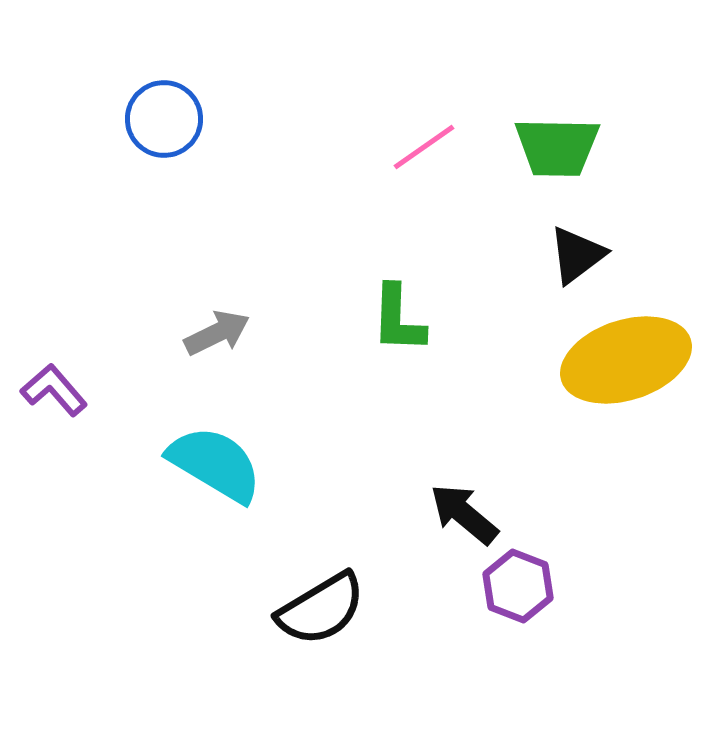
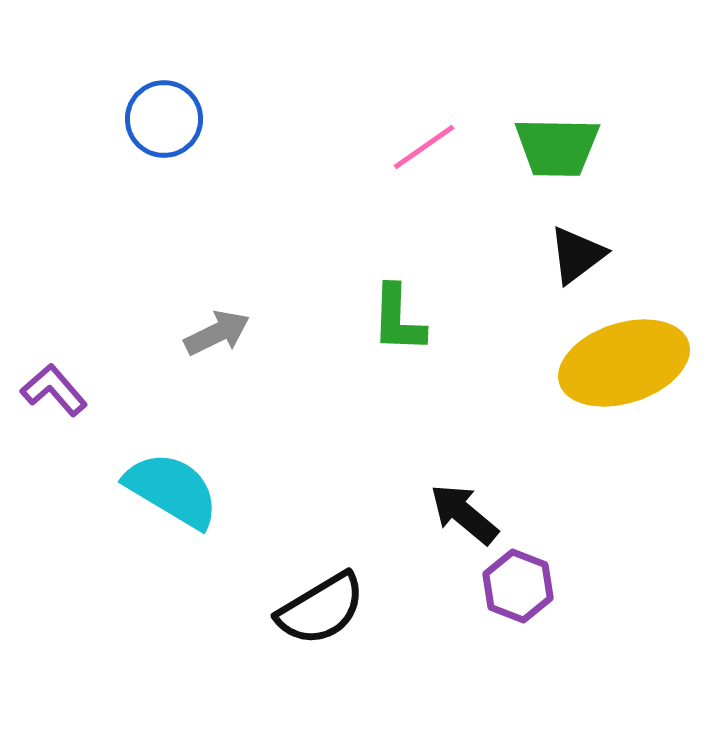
yellow ellipse: moved 2 px left, 3 px down
cyan semicircle: moved 43 px left, 26 px down
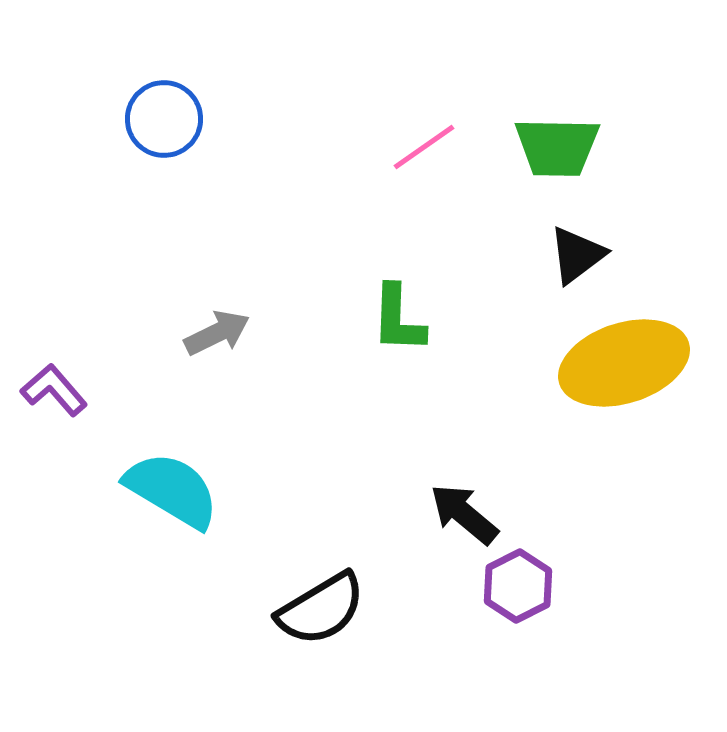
purple hexagon: rotated 12 degrees clockwise
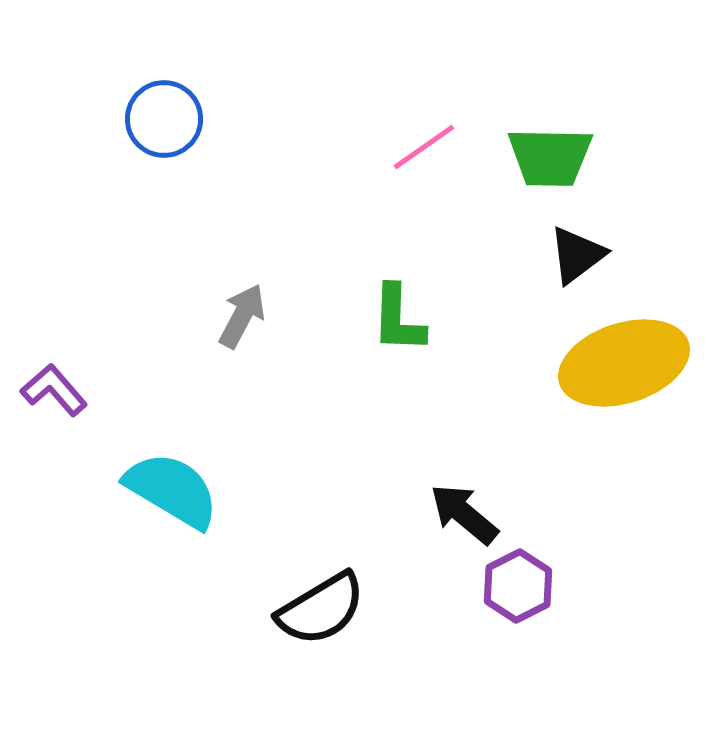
green trapezoid: moved 7 px left, 10 px down
gray arrow: moved 25 px right, 17 px up; rotated 36 degrees counterclockwise
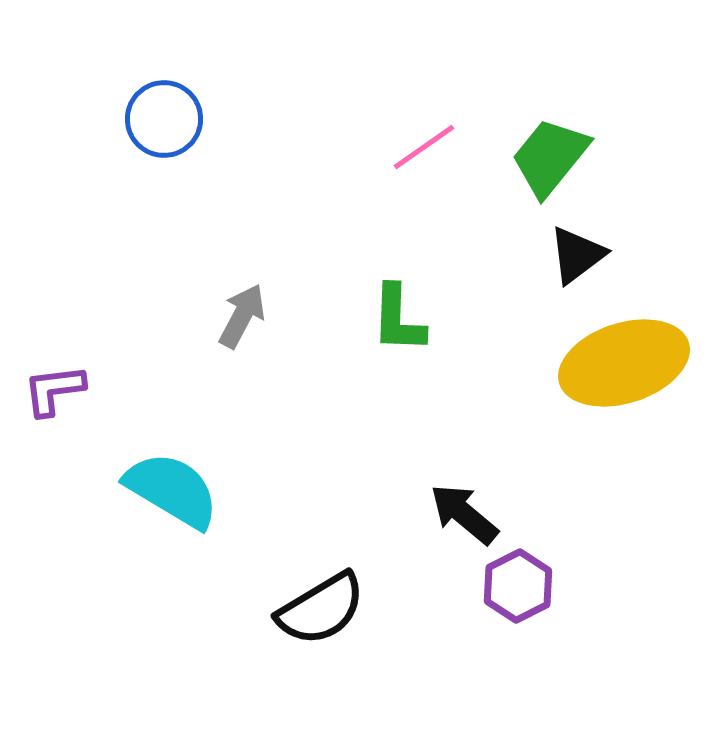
green trapezoid: rotated 128 degrees clockwise
purple L-shape: rotated 56 degrees counterclockwise
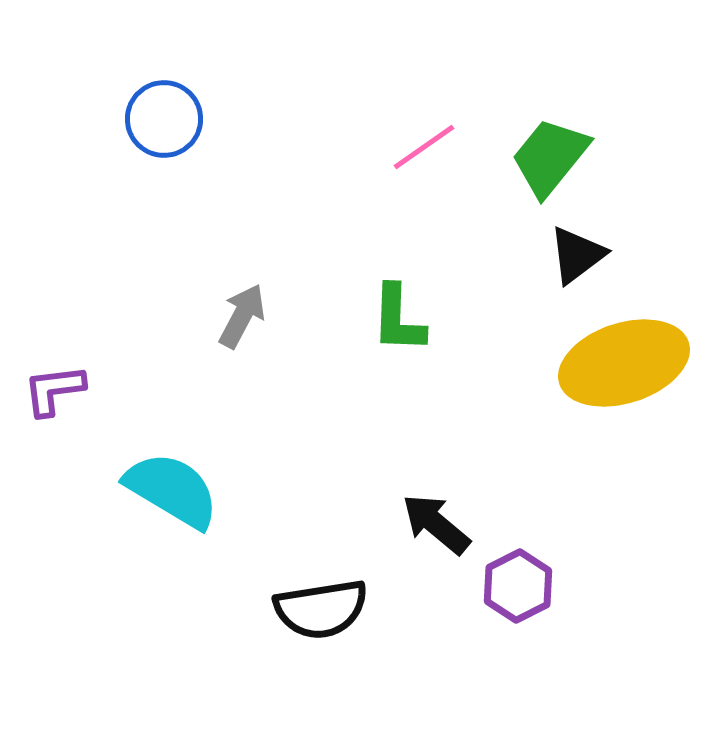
black arrow: moved 28 px left, 10 px down
black semicircle: rotated 22 degrees clockwise
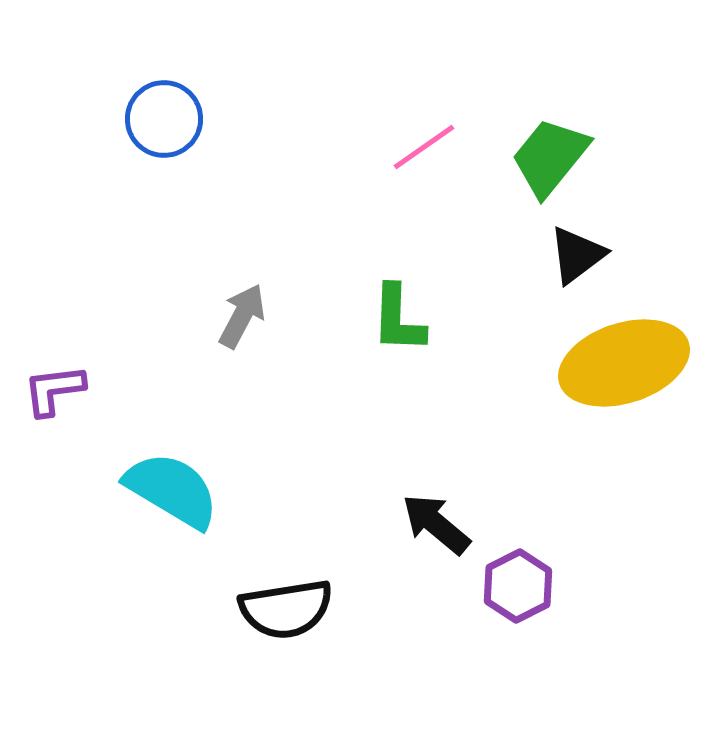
black semicircle: moved 35 px left
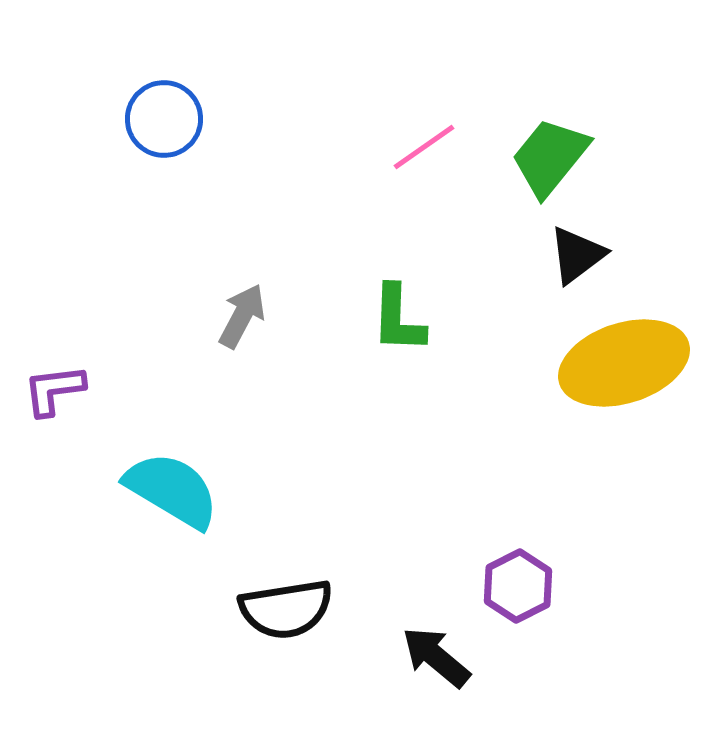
black arrow: moved 133 px down
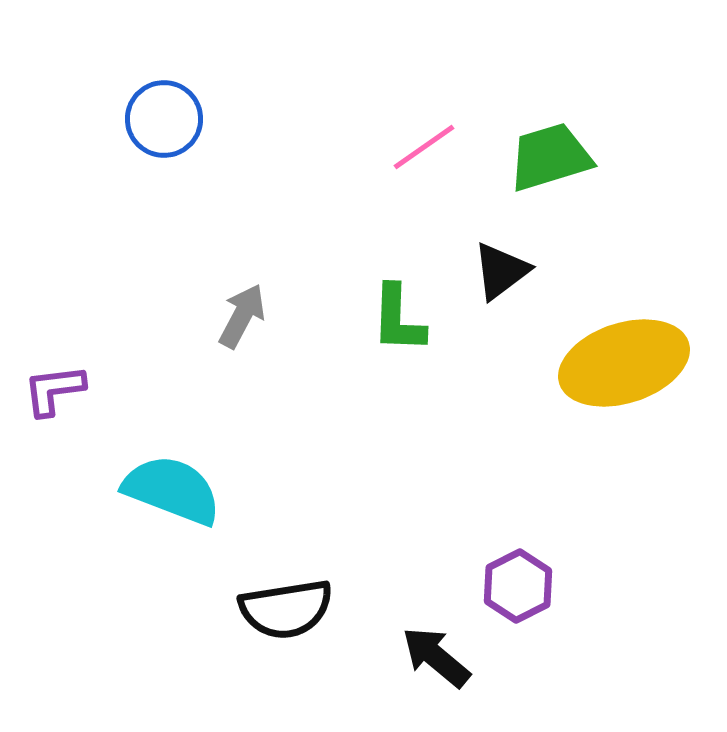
green trapezoid: rotated 34 degrees clockwise
black triangle: moved 76 px left, 16 px down
cyan semicircle: rotated 10 degrees counterclockwise
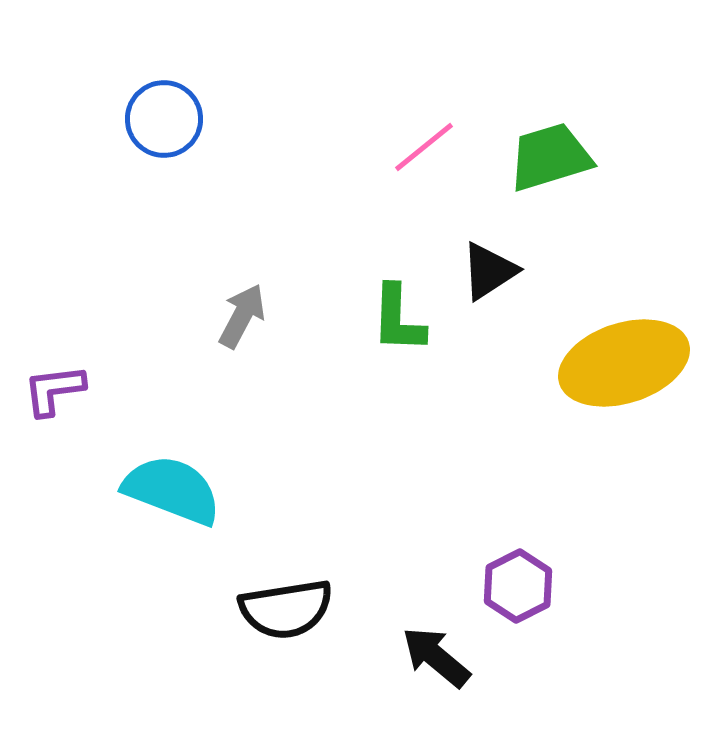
pink line: rotated 4 degrees counterclockwise
black triangle: moved 12 px left; rotated 4 degrees clockwise
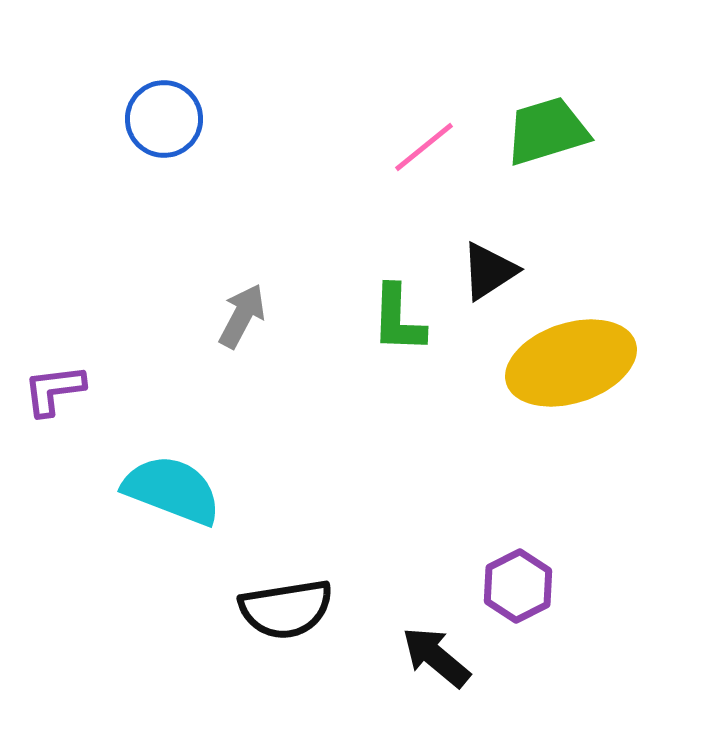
green trapezoid: moved 3 px left, 26 px up
yellow ellipse: moved 53 px left
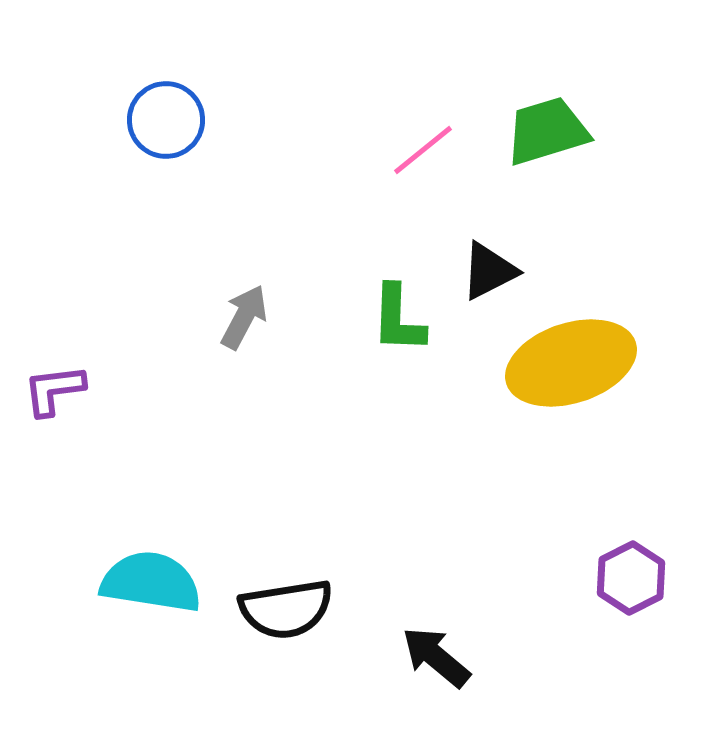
blue circle: moved 2 px right, 1 px down
pink line: moved 1 px left, 3 px down
black triangle: rotated 6 degrees clockwise
gray arrow: moved 2 px right, 1 px down
cyan semicircle: moved 21 px left, 92 px down; rotated 12 degrees counterclockwise
purple hexagon: moved 113 px right, 8 px up
